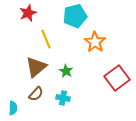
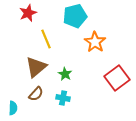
green star: moved 1 px left, 3 px down
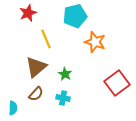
orange star: rotated 15 degrees counterclockwise
red square: moved 5 px down
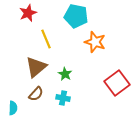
cyan pentagon: moved 1 px right; rotated 25 degrees clockwise
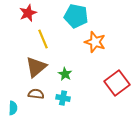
yellow line: moved 3 px left
brown semicircle: rotated 126 degrees counterclockwise
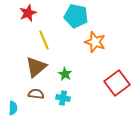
yellow line: moved 1 px right, 1 px down
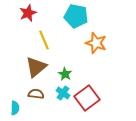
orange star: moved 1 px right, 1 px down
red square: moved 30 px left, 15 px down
cyan cross: moved 5 px up; rotated 24 degrees clockwise
cyan semicircle: moved 2 px right
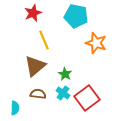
red star: moved 5 px right
brown triangle: moved 1 px left, 1 px up
brown semicircle: moved 2 px right
